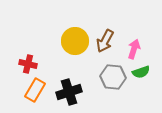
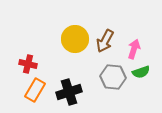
yellow circle: moved 2 px up
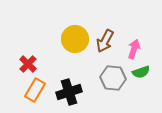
red cross: rotated 30 degrees clockwise
gray hexagon: moved 1 px down
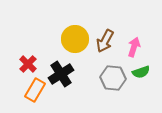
pink arrow: moved 2 px up
black cross: moved 8 px left, 18 px up; rotated 15 degrees counterclockwise
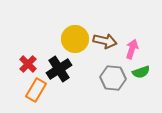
brown arrow: rotated 105 degrees counterclockwise
pink arrow: moved 2 px left, 2 px down
black cross: moved 2 px left, 5 px up
orange rectangle: moved 1 px right
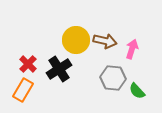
yellow circle: moved 1 px right, 1 px down
green semicircle: moved 4 px left, 19 px down; rotated 66 degrees clockwise
orange rectangle: moved 13 px left
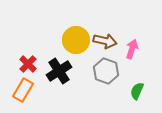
black cross: moved 2 px down
gray hexagon: moved 7 px left, 7 px up; rotated 15 degrees clockwise
green semicircle: rotated 66 degrees clockwise
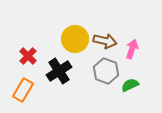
yellow circle: moved 1 px left, 1 px up
red cross: moved 8 px up
green semicircle: moved 7 px left, 6 px up; rotated 42 degrees clockwise
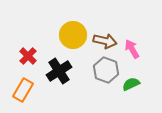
yellow circle: moved 2 px left, 4 px up
pink arrow: rotated 48 degrees counterclockwise
gray hexagon: moved 1 px up
green semicircle: moved 1 px right, 1 px up
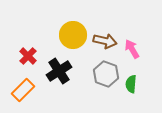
gray hexagon: moved 4 px down
green semicircle: rotated 60 degrees counterclockwise
orange rectangle: rotated 15 degrees clockwise
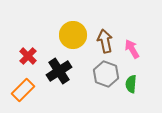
brown arrow: rotated 115 degrees counterclockwise
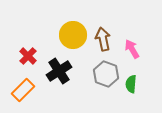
brown arrow: moved 2 px left, 2 px up
